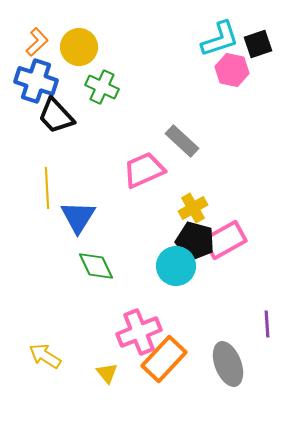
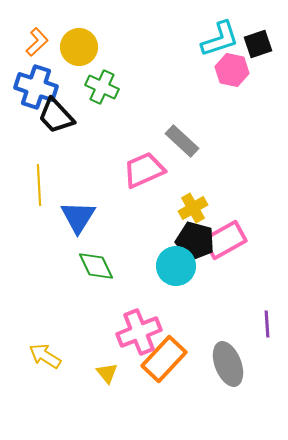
blue cross: moved 6 px down
yellow line: moved 8 px left, 3 px up
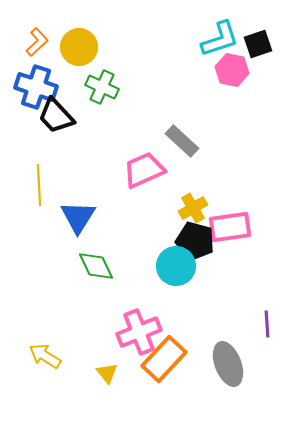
pink rectangle: moved 5 px right, 13 px up; rotated 21 degrees clockwise
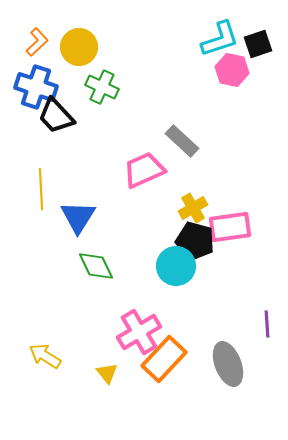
yellow line: moved 2 px right, 4 px down
pink cross: rotated 9 degrees counterclockwise
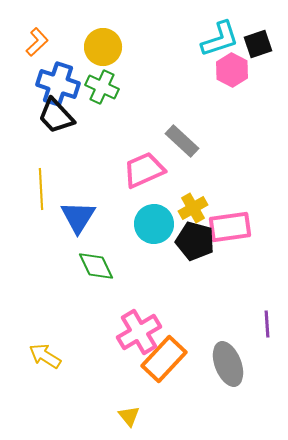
yellow circle: moved 24 px right
pink hexagon: rotated 16 degrees clockwise
blue cross: moved 22 px right, 3 px up
cyan circle: moved 22 px left, 42 px up
yellow triangle: moved 22 px right, 43 px down
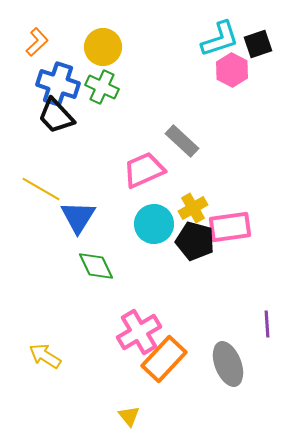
yellow line: rotated 57 degrees counterclockwise
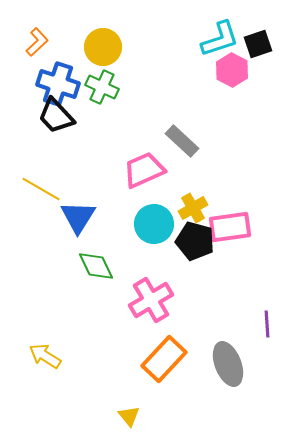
pink cross: moved 12 px right, 32 px up
